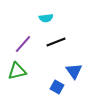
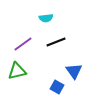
purple line: rotated 12 degrees clockwise
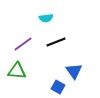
green triangle: rotated 18 degrees clockwise
blue square: moved 1 px right
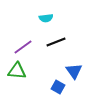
purple line: moved 3 px down
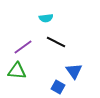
black line: rotated 48 degrees clockwise
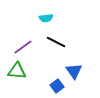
blue square: moved 1 px left, 1 px up; rotated 24 degrees clockwise
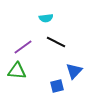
blue triangle: rotated 18 degrees clockwise
blue square: rotated 24 degrees clockwise
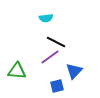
purple line: moved 27 px right, 10 px down
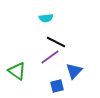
green triangle: rotated 30 degrees clockwise
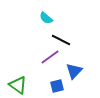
cyan semicircle: rotated 48 degrees clockwise
black line: moved 5 px right, 2 px up
green triangle: moved 1 px right, 14 px down
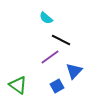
blue square: rotated 16 degrees counterclockwise
